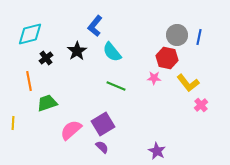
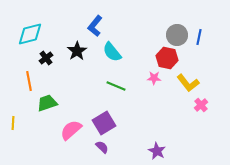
purple square: moved 1 px right, 1 px up
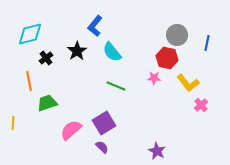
blue line: moved 8 px right, 6 px down
